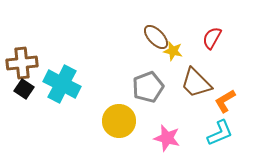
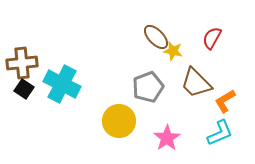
pink star: rotated 24 degrees clockwise
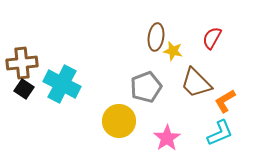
brown ellipse: rotated 52 degrees clockwise
gray pentagon: moved 2 px left
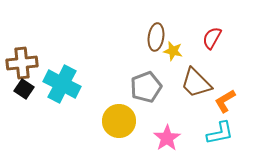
cyan L-shape: rotated 12 degrees clockwise
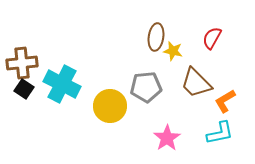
gray pentagon: rotated 16 degrees clockwise
yellow circle: moved 9 px left, 15 px up
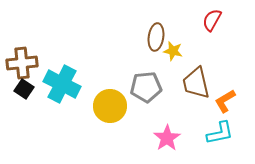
red semicircle: moved 18 px up
brown trapezoid: rotated 32 degrees clockwise
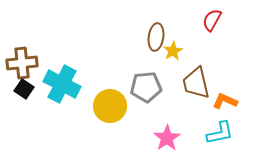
yellow star: rotated 30 degrees clockwise
orange L-shape: rotated 55 degrees clockwise
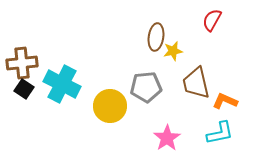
yellow star: rotated 18 degrees clockwise
